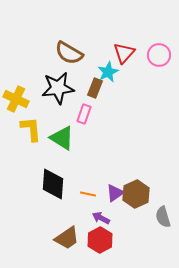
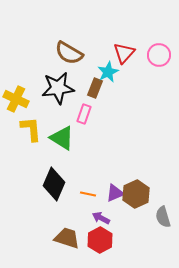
black diamond: moved 1 px right; rotated 20 degrees clockwise
purple triangle: rotated 12 degrees clockwise
brown trapezoid: rotated 128 degrees counterclockwise
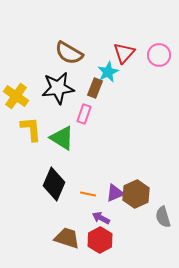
yellow cross: moved 3 px up; rotated 10 degrees clockwise
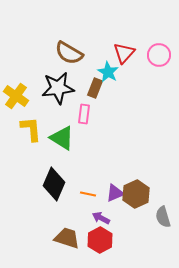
cyan star: rotated 15 degrees counterclockwise
pink rectangle: rotated 12 degrees counterclockwise
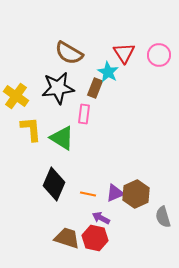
red triangle: rotated 15 degrees counterclockwise
red hexagon: moved 5 px left, 2 px up; rotated 20 degrees counterclockwise
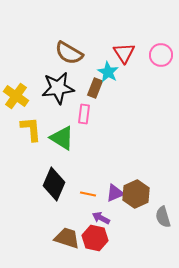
pink circle: moved 2 px right
